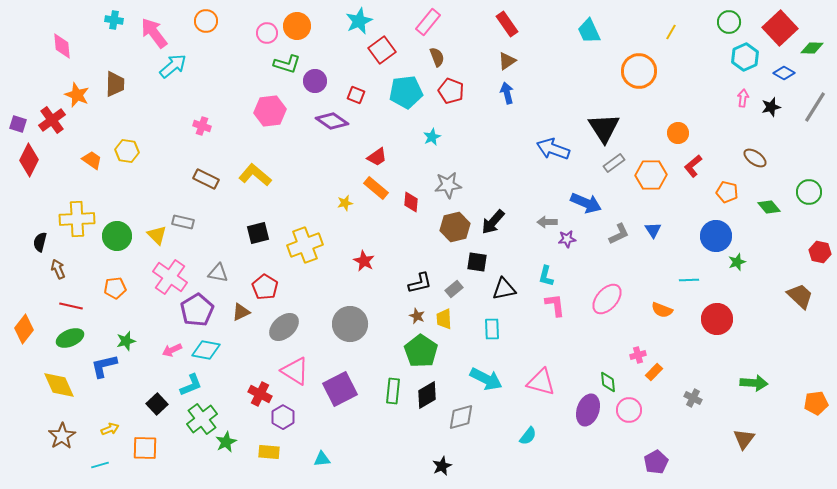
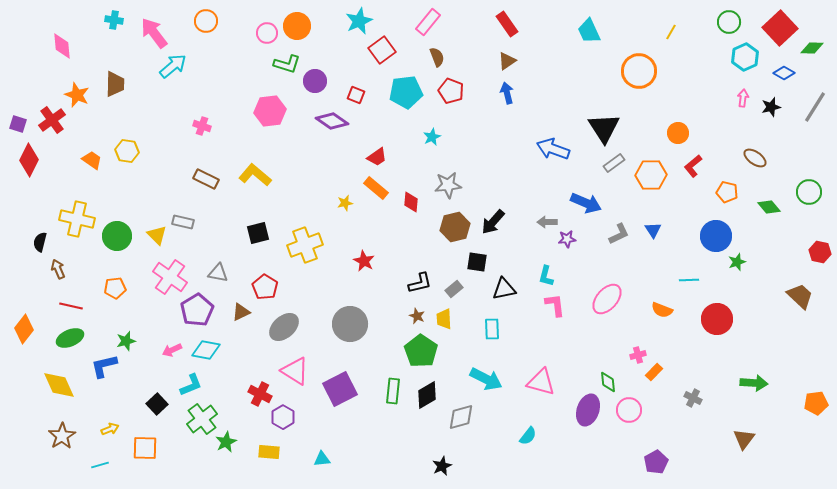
yellow cross at (77, 219): rotated 16 degrees clockwise
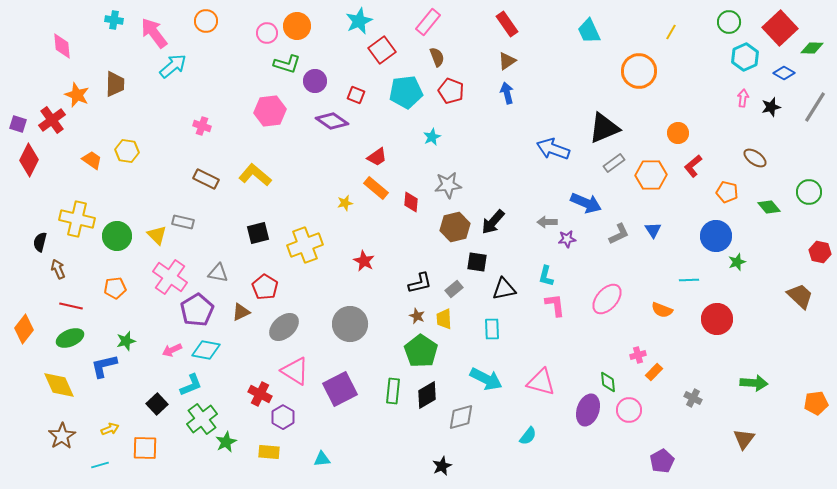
black triangle at (604, 128): rotated 40 degrees clockwise
purple pentagon at (656, 462): moved 6 px right, 1 px up
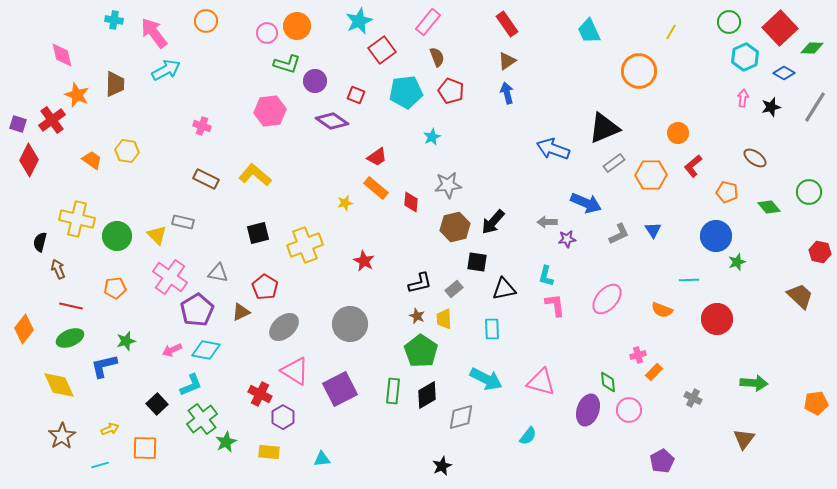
pink diamond at (62, 46): moved 9 px down; rotated 8 degrees counterclockwise
cyan arrow at (173, 66): moved 7 px left, 4 px down; rotated 12 degrees clockwise
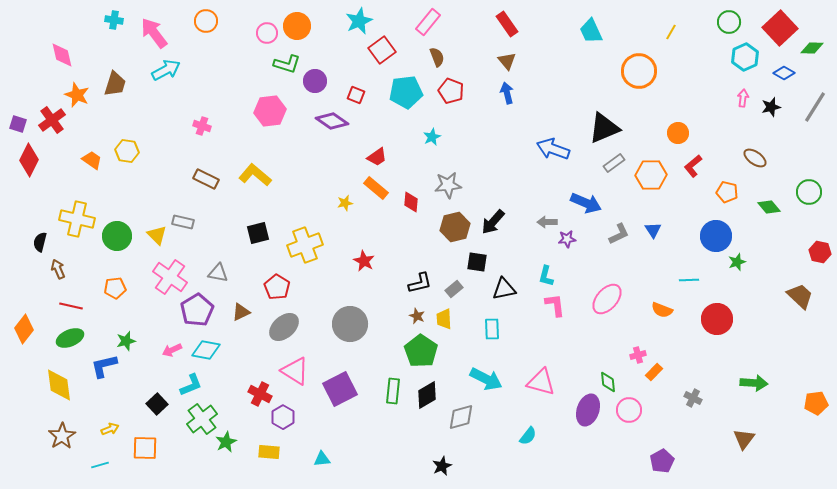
cyan trapezoid at (589, 31): moved 2 px right
brown triangle at (507, 61): rotated 36 degrees counterclockwise
brown trapezoid at (115, 84): rotated 16 degrees clockwise
red pentagon at (265, 287): moved 12 px right
yellow diamond at (59, 385): rotated 16 degrees clockwise
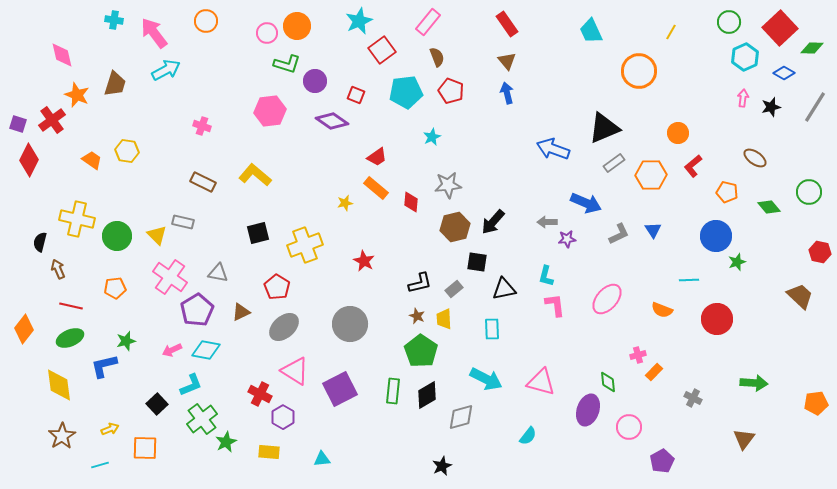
brown rectangle at (206, 179): moved 3 px left, 3 px down
pink circle at (629, 410): moved 17 px down
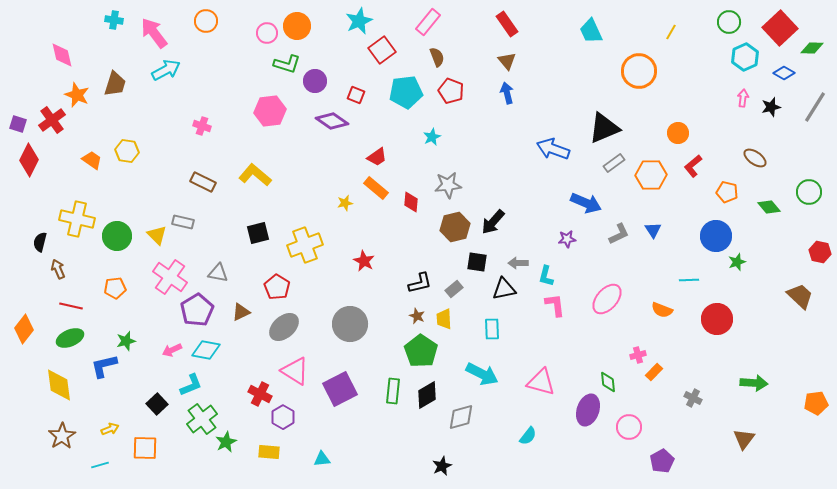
gray arrow at (547, 222): moved 29 px left, 41 px down
cyan arrow at (486, 379): moved 4 px left, 5 px up
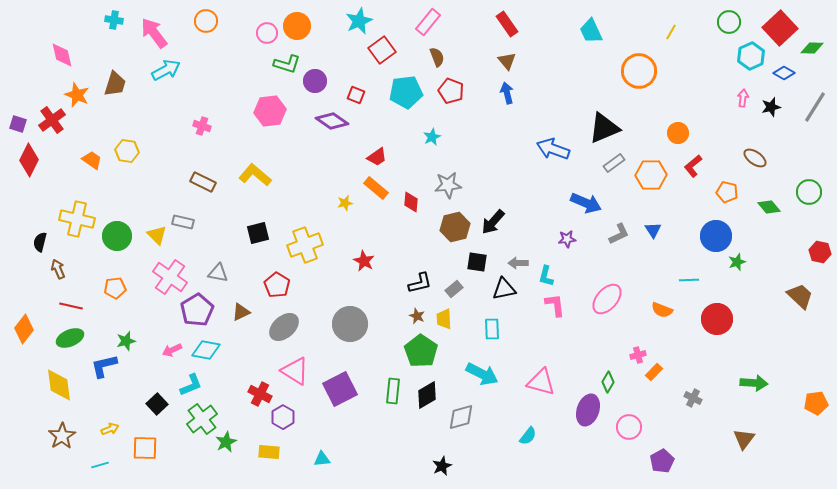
cyan hexagon at (745, 57): moved 6 px right, 1 px up
red pentagon at (277, 287): moved 2 px up
green diamond at (608, 382): rotated 35 degrees clockwise
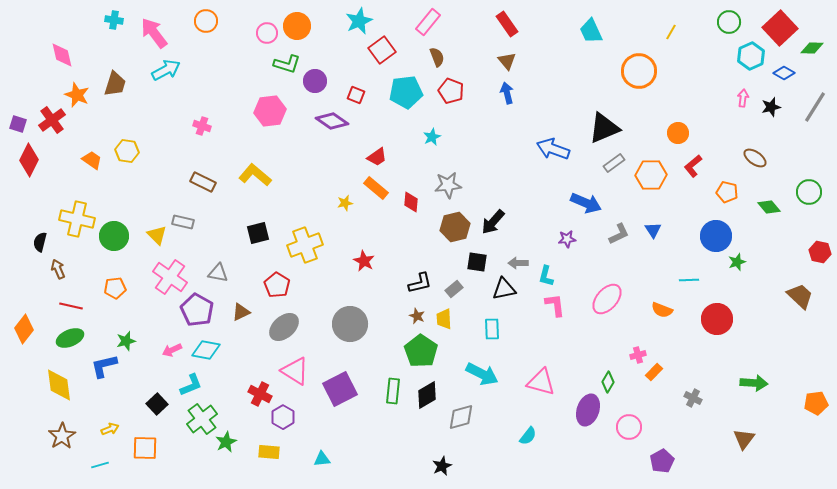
green circle at (117, 236): moved 3 px left
purple pentagon at (197, 310): rotated 12 degrees counterclockwise
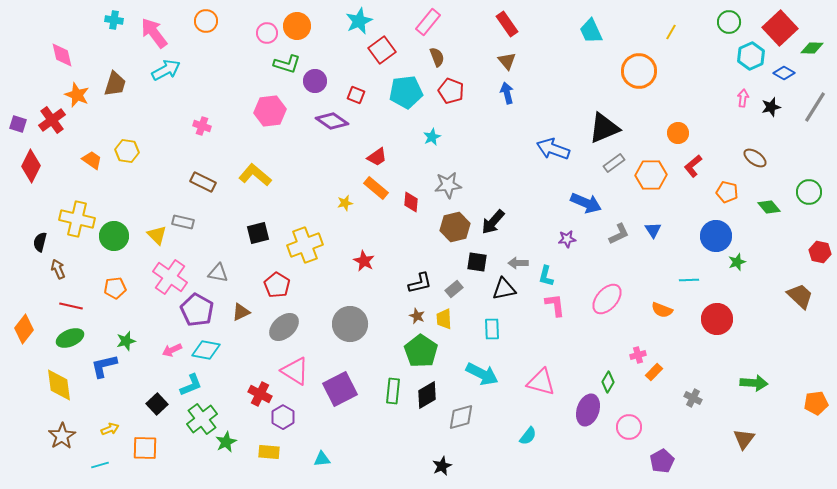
red diamond at (29, 160): moved 2 px right, 6 px down
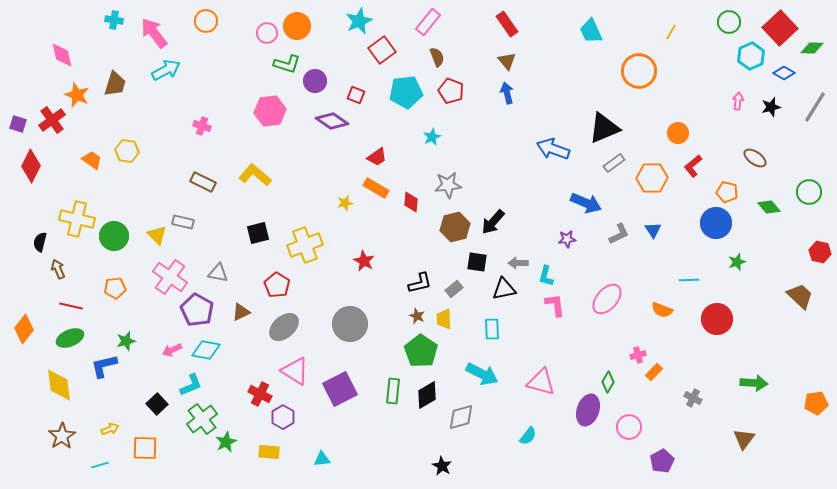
pink arrow at (743, 98): moved 5 px left, 3 px down
orange hexagon at (651, 175): moved 1 px right, 3 px down
orange rectangle at (376, 188): rotated 10 degrees counterclockwise
blue circle at (716, 236): moved 13 px up
black star at (442, 466): rotated 18 degrees counterclockwise
